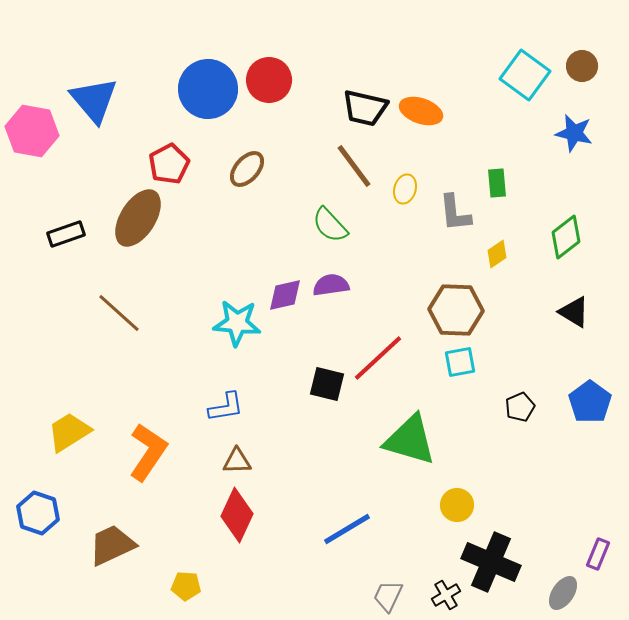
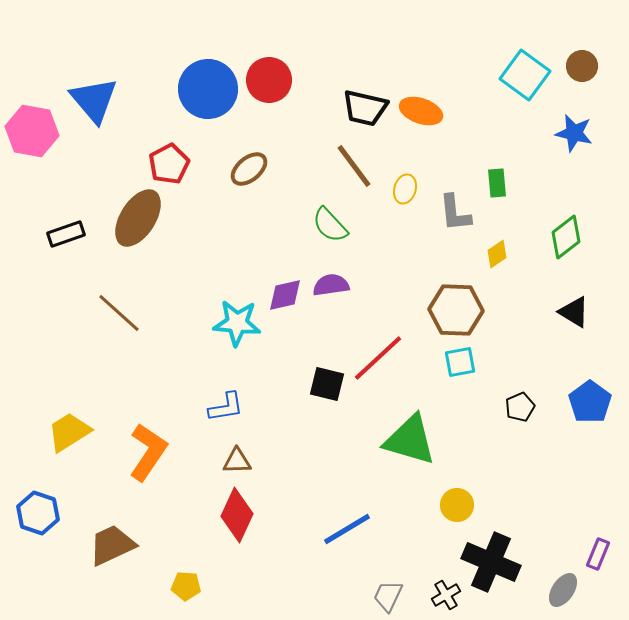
brown ellipse at (247, 169): moved 2 px right; rotated 9 degrees clockwise
gray ellipse at (563, 593): moved 3 px up
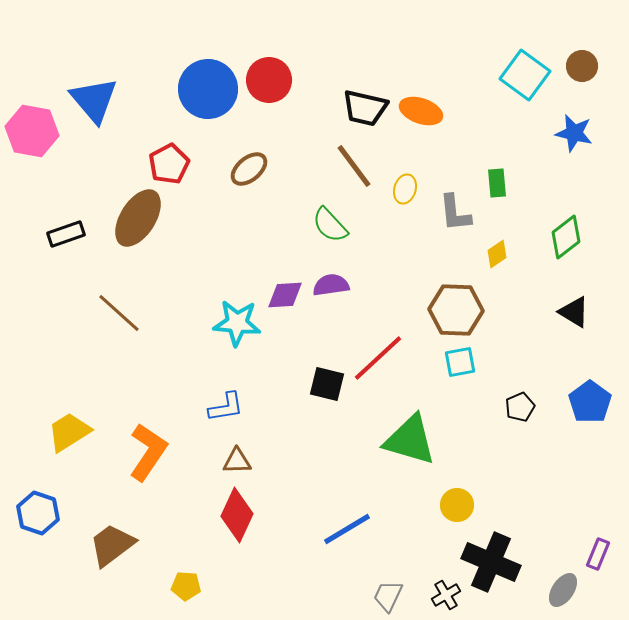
purple diamond at (285, 295): rotated 9 degrees clockwise
brown trapezoid at (112, 545): rotated 12 degrees counterclockwise
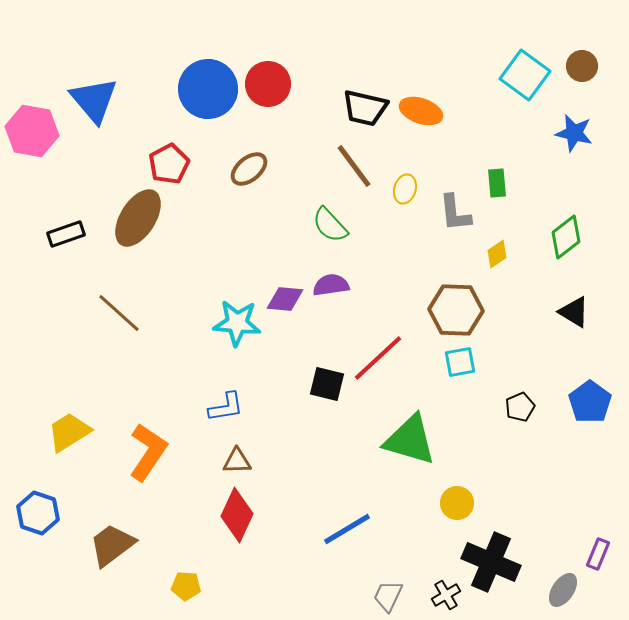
red circle at (269, 80): moved 1 px left, 4 px down
purple diamond at (285, 295): moved 4 px down; rotated 9 degrees clockwise
yellow circle at (457, 505): moved 2 px up
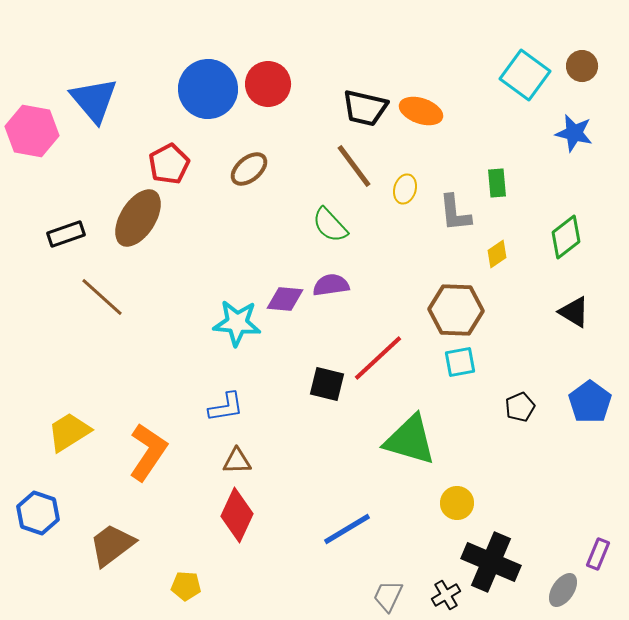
brown line at (119, 313): moved 17 px left, 16 px up
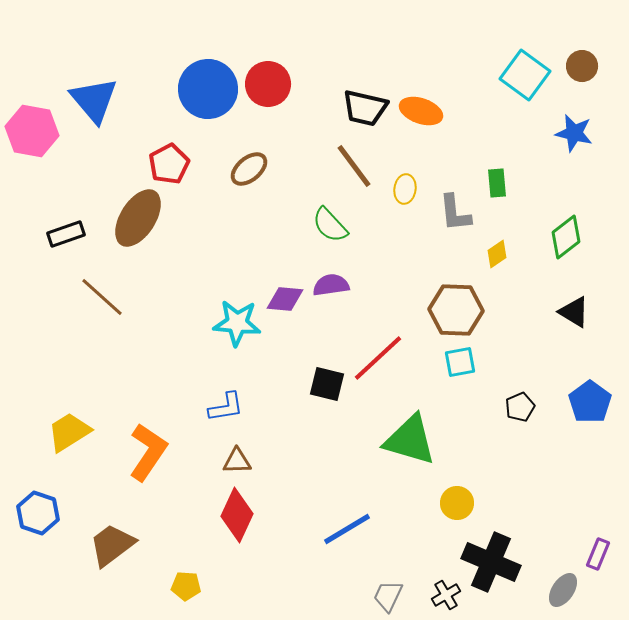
yellow ellipse at (405, 189): rotated 8 degrees counterclockwise
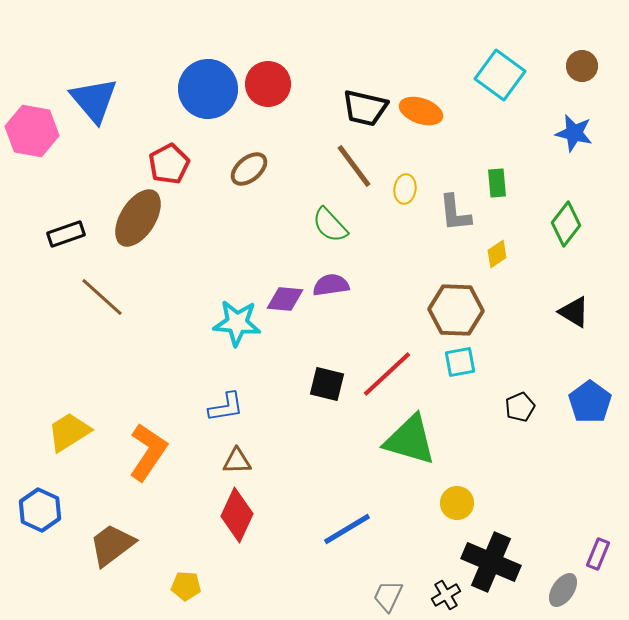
cyan square at (525, 75): moved 25 px left
green diamond at (566, 237): moved 13 px up; rotated 15 degrees counterclockwise
red line at (378, 358): moved 9 px right, 16 px down
blue hexagon at (38, 513): moved 2 px right, 3 px up; rotated 6 degrees clockwise
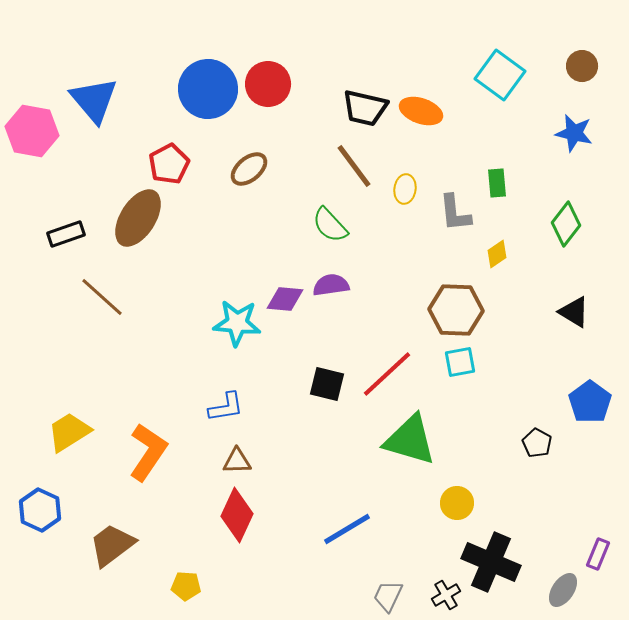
black pentagon at (520, 407): moved 17 px right, 36 px down; rotated 20 degrees counterclockwise
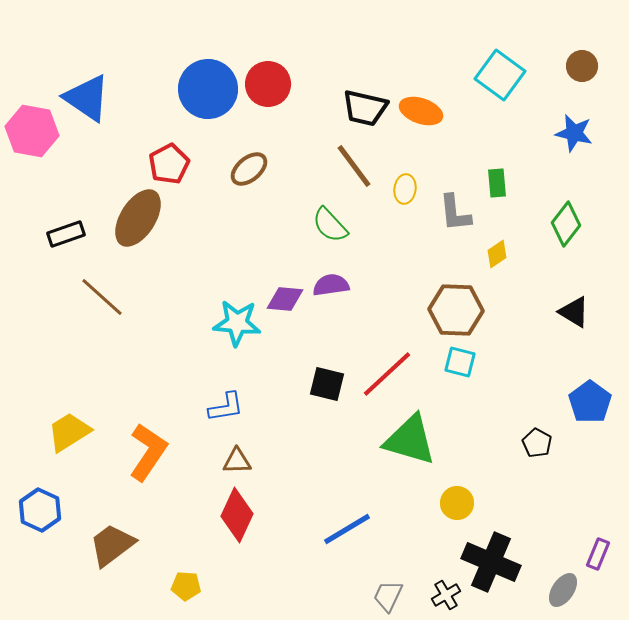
blue triangle at (94, 100): moved 7 px left, 2 px up; rotated 16 degrees counterclockwise
cyan square at (460, 362): rotated 24 degrees clockwise
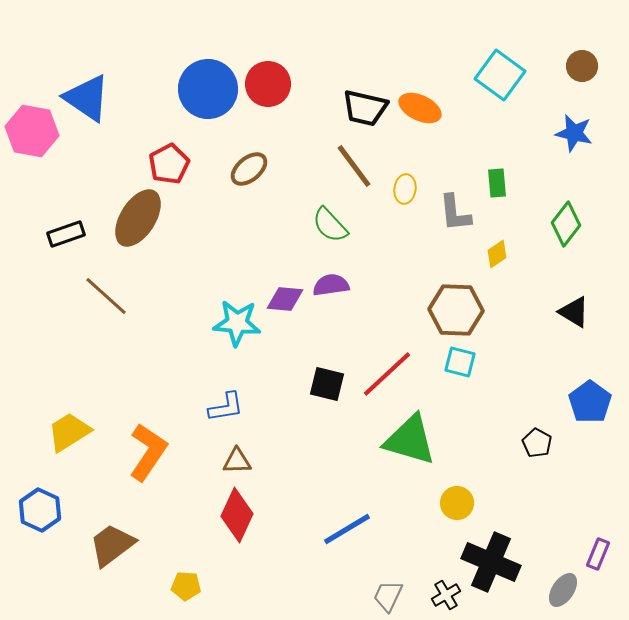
orange ellipse at (421, 111): moved 1 px left, 3 px up; rotated 6 degrees clockwise
brown line at (102, 297): moved 4 px right, 1 px up
